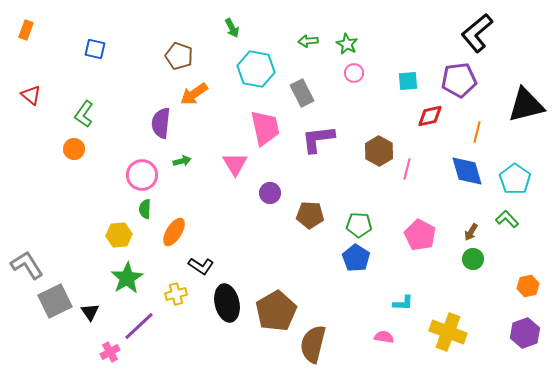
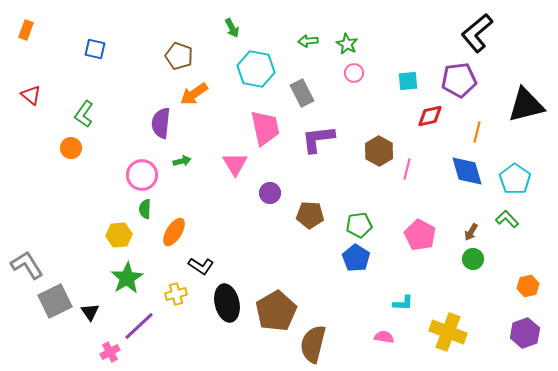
orange circle at (74, 149): moved 3 px left, 1 px up
green pentagon at (359, 225): rotated 10 degrees counterclockwise
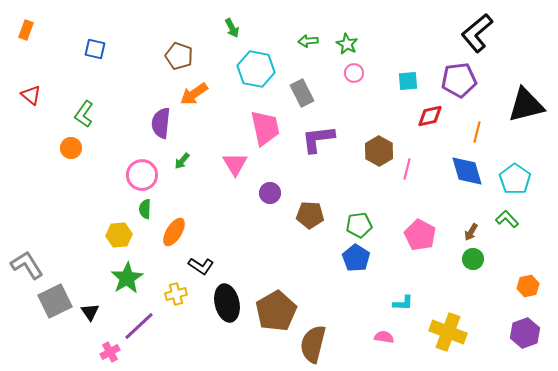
green arrow at (182, 161): rotated 144 degrees clockwise
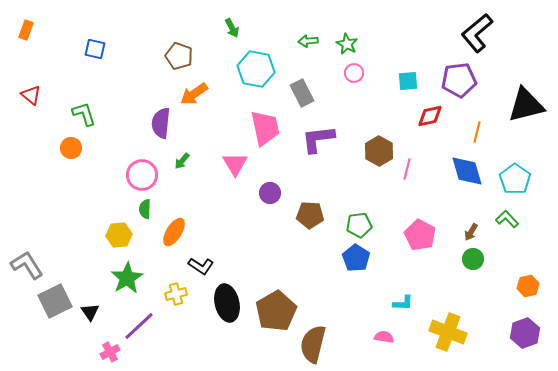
green L-shape at (84, 114): rotated 128 degrees clockwise
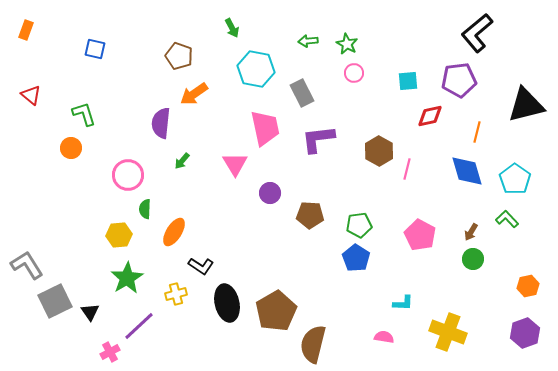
pink circle at (142, 175): moved 14 px left
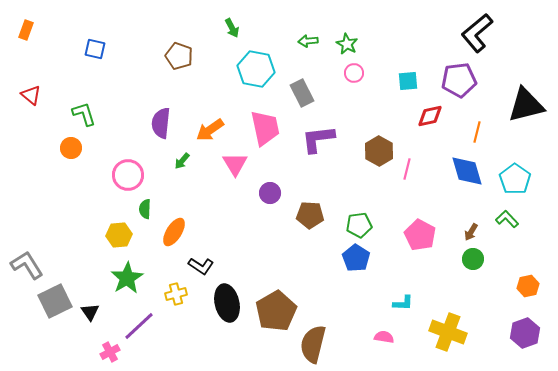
orange arrow at (194, 94): moved 16 px right, 36 px down
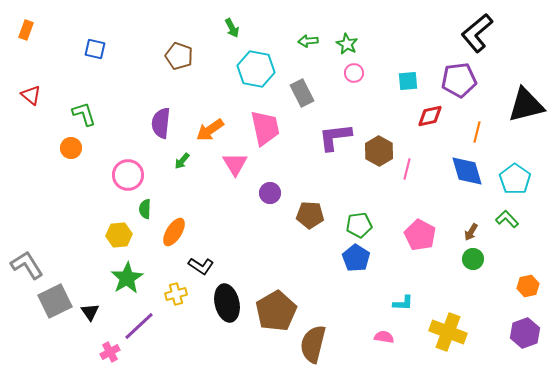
purple L-shape at (318, 139): moved 17 px right, 2 px up
